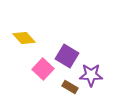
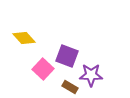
purple square: rotated 10 degrees counterclockwise
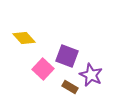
purple star: rotated 25 degrees clockwise
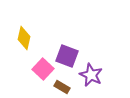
yellow diamond: rotated 55 degrees clockwise
brown rectangle: moved 8 px left
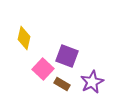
purple star: moved 1 px right, 7 px down; rotated 20 degrees clockwise
brown rectangle: moved 3 px up
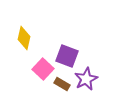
purple star: moved 6 px left, 3 px up
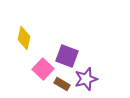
purple star: rotated 10 degrees clockwise
